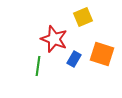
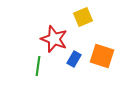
orange square: moved 2 px down
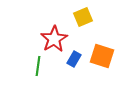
red star: rotated 20 degrees clockwise
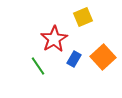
orange square: moved 1 px right, 1 px down; rotated 30 degrees clockwise
green line: rotated 42 degrees counterclockwise
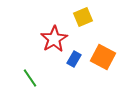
orange square: rotated 20 degrees counterclockwise
green line: moved 8 px left, 12 px down
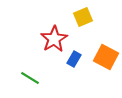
orange square: moved 3 px right
green line: rotated 24 degrees counterclockwise
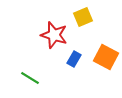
red star: moved 4 px up; rotated 24 degrees counterclockwise
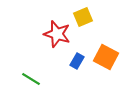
red star: moved 3 px right, 1 px up
blue rectangle: moved 3 px right, 2 px down
green line: moved 1 px right, 1 px down
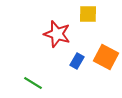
yellow square: moved 5 px right, 3 px up; rotated 24 degrees clockwise
green line: moved 2 px right, 4 px down
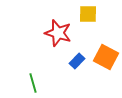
red star: moved 1 px right, 1 px up
blue rectangle: rotated 14 degrees clockwise
green line: rotated 42 degrees clockwise
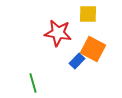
red star: rotated 8 degrees counterclockwise
orange square: moved 13 px left, 8 px up
